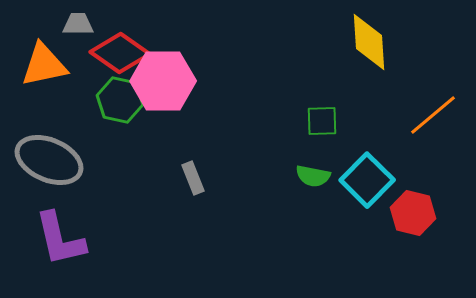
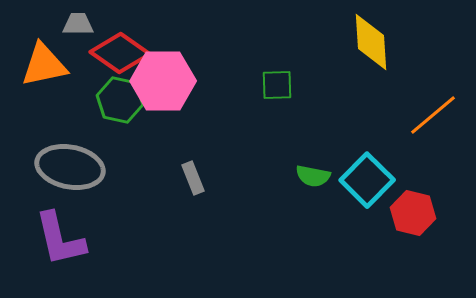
yellow diamond: moved 2 px right
green square: moved 45 px left, 36 px up
gray ellipse: moved 21 px right, 7 px down; rotated 12 degrees counterclockwise
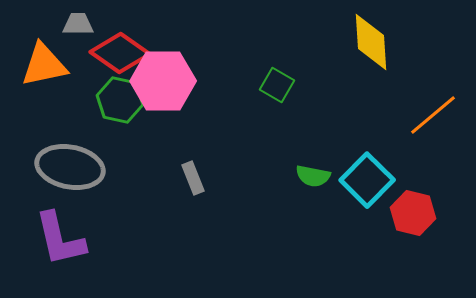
green square: rotated 32 degrees clockwise
